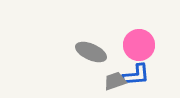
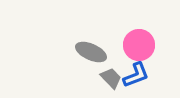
blue L-shape: rotated 16 degrees counterclockwise
gray trapezoid: moved 4 px left, 3 px up; rotated 65 degrees clockwise
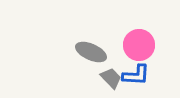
blue L-shape: rotated 24 degrees clockwise
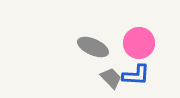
pink circle: moved 2 px up
gray ellipse: moved 2 px right, 5 px up
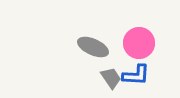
gray trapezoid: rotated 10 degrees clockwise
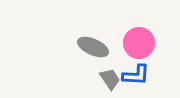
gray trapezoid: moved 1 px left, 1 px down
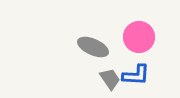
pink circle: moved 6 px up
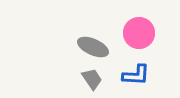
pink circle: moved 4 px up
gray trapezoid: moved 18 px left
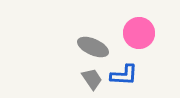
blue L-shape: moved 12 px left
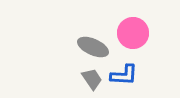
pink circle: moved 6 px left
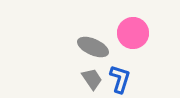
blue L-shape: moved 4 px left, 4 px down; rotated 76 degrees counterclockwise
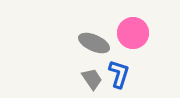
gray ellipse: moved 1 px right, 4 px up
blue L-shape: moved 1 px left, 5 px up
